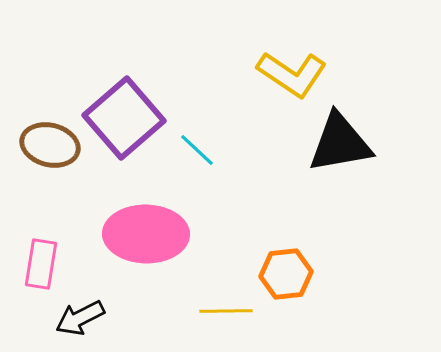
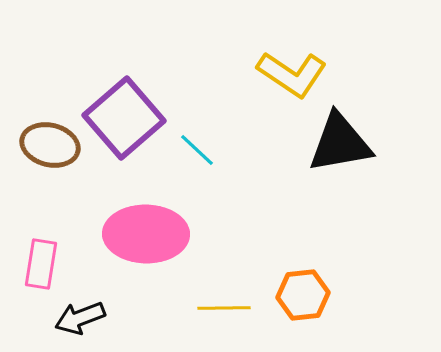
orange hexagon: moved 17 px right, 21 px down
yellow line: moved 2 px left, 3 px up
black arrow: rotated 6 degrees clockwise
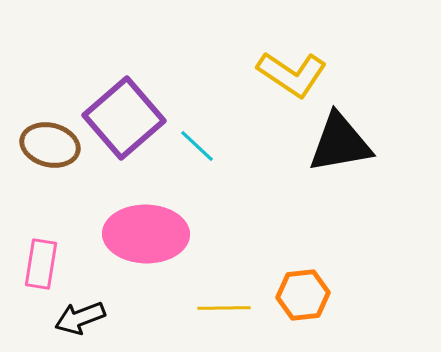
cyan line: moved 4 px up
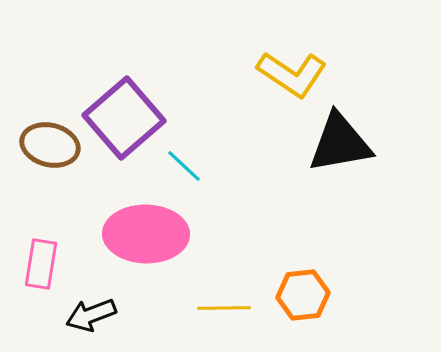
cyan line: moved 13 px left, 20 px down
black arrow: moved 11 px right, 3 px up
